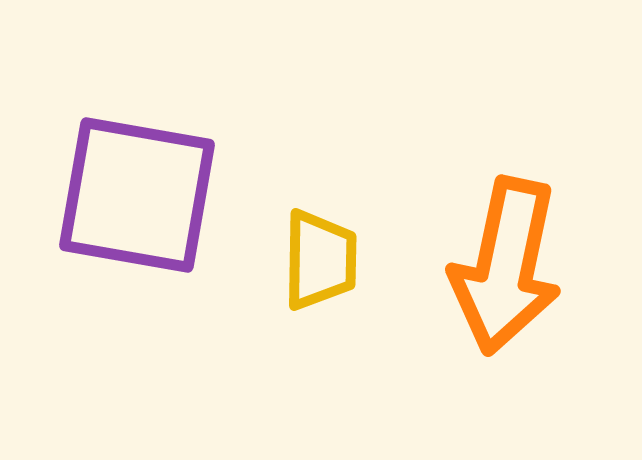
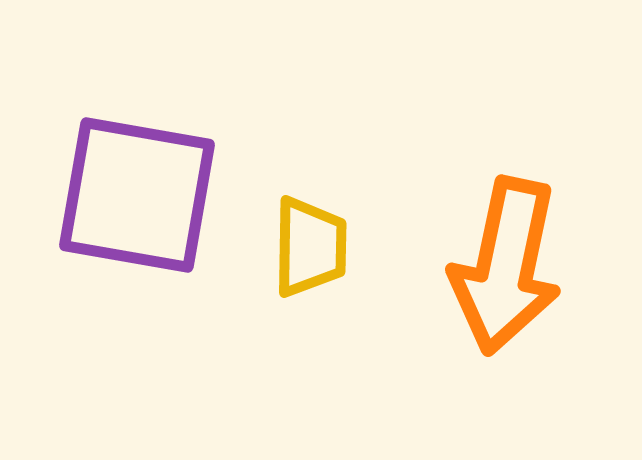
yellow trapezoid: moved 10 px left, 13 px up
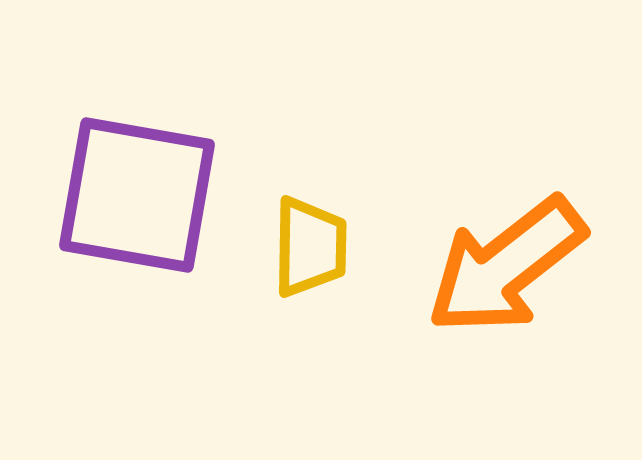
orange arrow: rotated 40 degrees clockwise
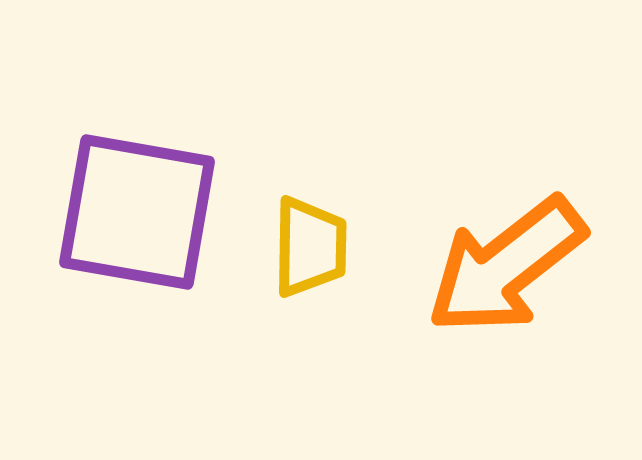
purple square: moved 17 px down
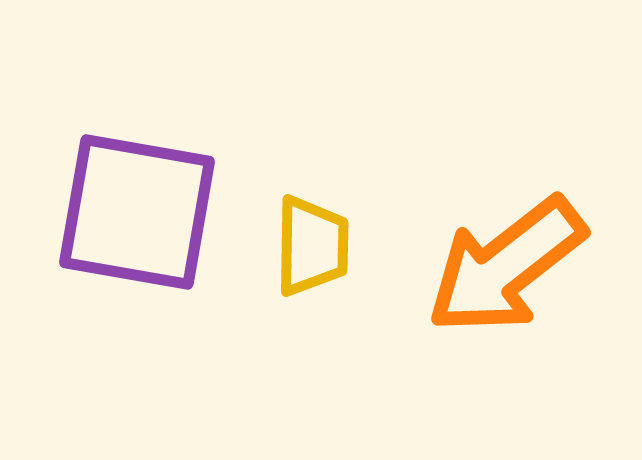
yellow trapezoid: moved 2 px right, 1 px up
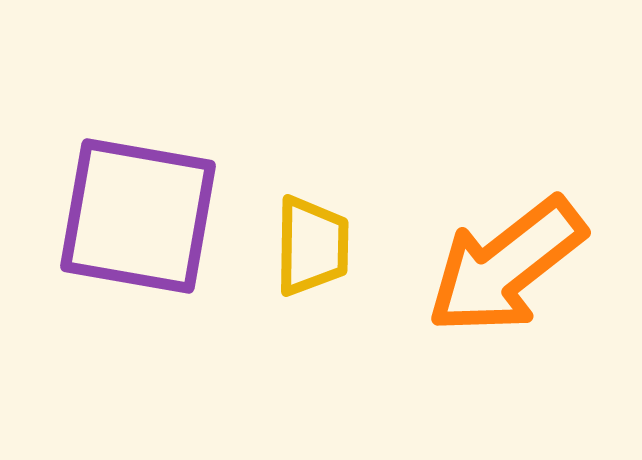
purple square: moved 1 px right, 4 px down
